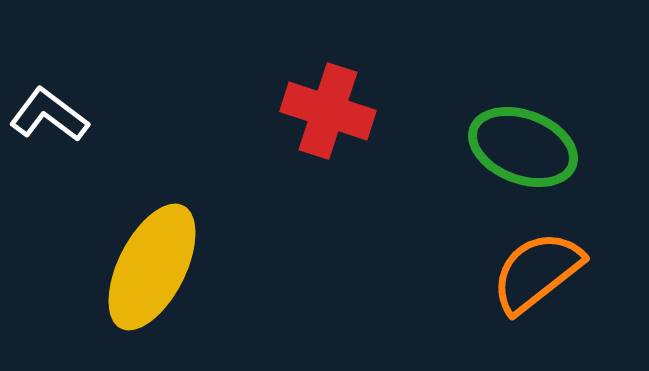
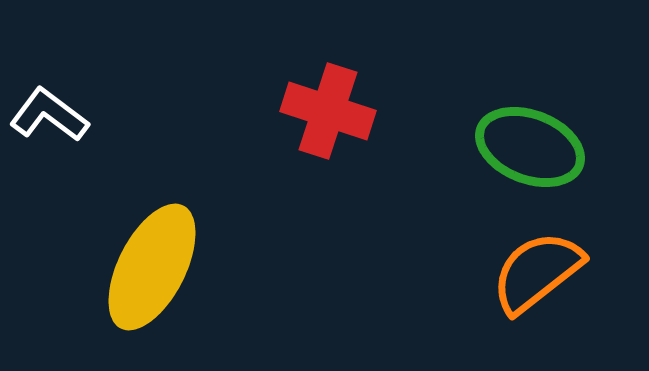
green ellipse: moved 7 px right
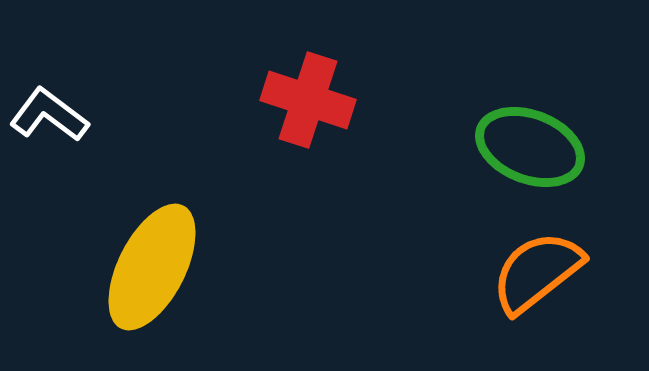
red cross: moved 20 px left, 11 px up
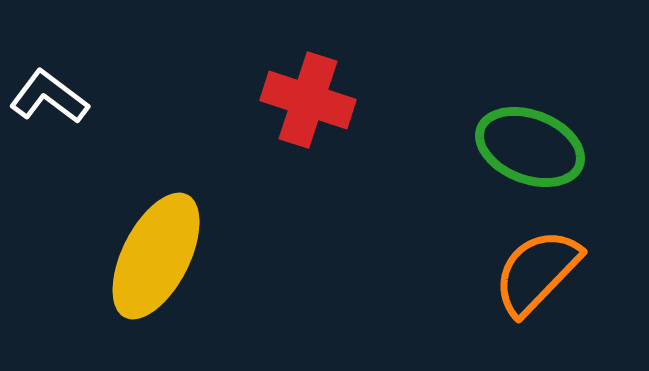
white L-shape: moved 18 px up
yellow ellipse: moved 4 px right, 11 px up
orange semicircle: rotated 8 degrees counterclockwise
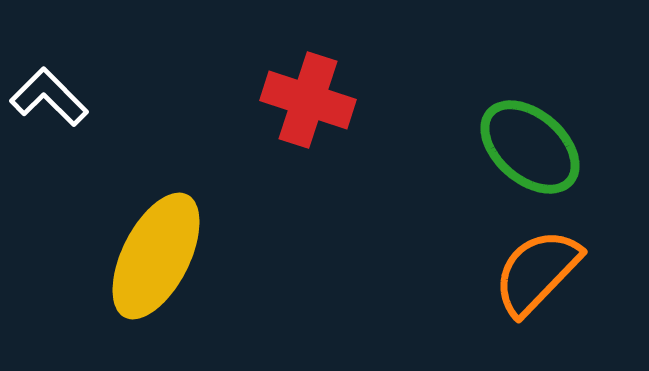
white L-shape: rotated 8 degrees clockwise
green ellipse: rotated 20 degrees clockwise
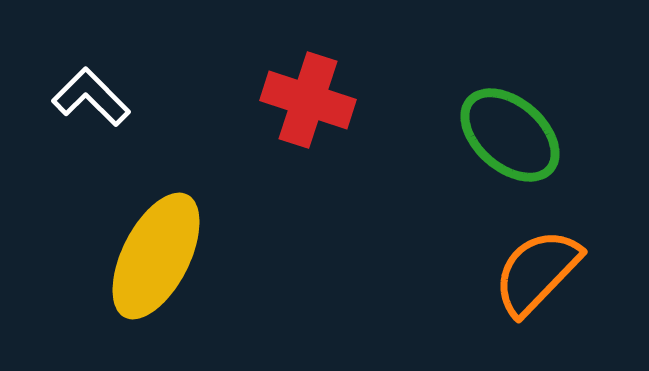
white L-shape: moved 42 px right
green ellipse: moved 20 px left, 12 px up
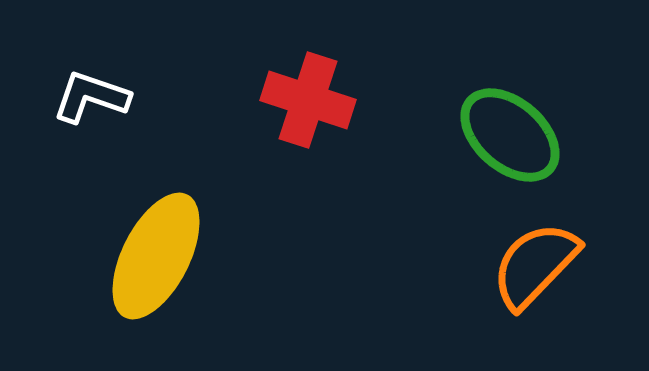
white L-shape: rotated 26 degrees counterclockwise
orange semicircle: moved 2 px left, 7 px up
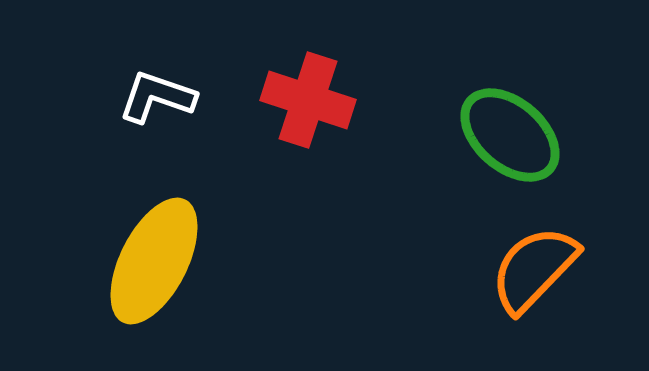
white L-shape: moved 66 px right
yellow ellipse: moved 2 px left, 5 px down
orange semicircle: moved 1 px left, 4 px down
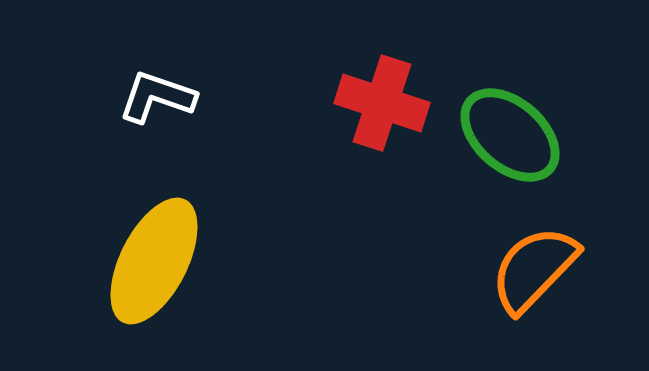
red cross: moved 74 px right, 3 px down
